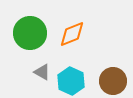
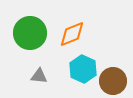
gray triangle: moved 3 px left, 4 px down; rotated 24 degrees counterclockwise
cyan hexagon: moved 12 px right, 12 px up
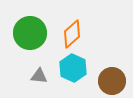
orange diamond: rotated 20 degrees counterclockwise
cyan hexagon: moved 10 px left, 1 px up
brown circle: moved 1 px left
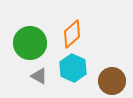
green circle: moved 10 px down
gray triangle: rotated 24 degrees clockwise
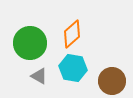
cyan hexagon: rotated 16 degrees counterclockwise
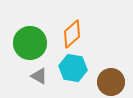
brown circle: moved 1 px left, 1 px down
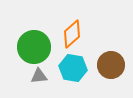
green circle: moved 4 px right, 4 px down
gray triangle: rotated 36 degrees counterclockwise
brown circle: moved 17 px up
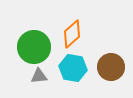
brown circle: moved 2 px down
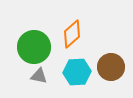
cyan hexagon: moved 4 px right, 4 px down; rotated 12 degrees counterclockwise
gray triangle: rotated 18 degrees clockwise
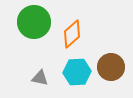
green circle: moved 25 px up
gray triangle: moved 1 px right, 2 px down
